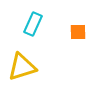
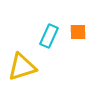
cyan rectangle: moved 16 px right, 12 px down
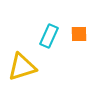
orange square: moved 1 px right, 2 px down
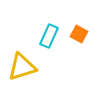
orange square: rotated 30 degrees clockwise
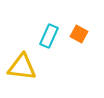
yellow triangle: rotated 24 degrees clockwise
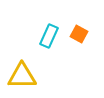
yellow triangle: moved 9 px down; rotated 8 degrees counterclockwise
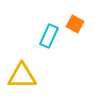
orange square: moved 4 px left, 10 px up
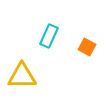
orange square: moved 12 px right, 23 px down
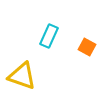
yellow triangle: rotated 20 degrees clockwise
